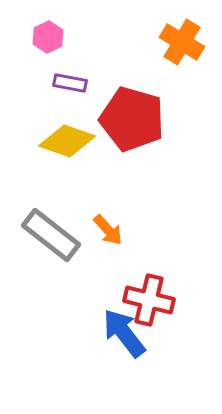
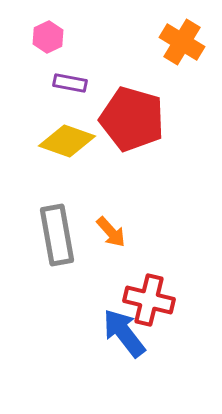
orange arrow: moved 3 px right, 2 px down
gray rectangle: moved 6 px right; rotated 42 degrees clockwise
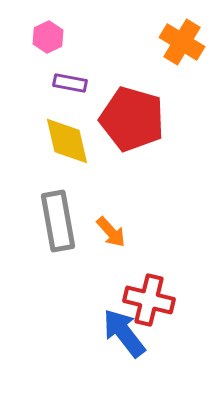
yellow diamond: rotated 58 degrees clockwise
gray rectangle: moved 1 px right, 14 px up
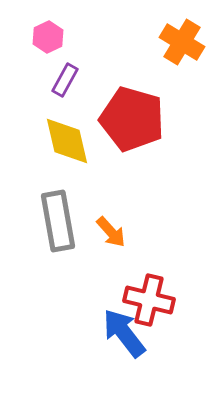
purple rectangle: moved 5 px left, 3 px up; rotated 72 degrees counterclockwise
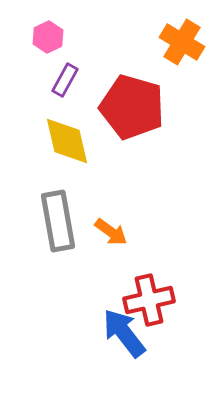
red pentagon: moved 12 px up
orange arrow: rotated 12 degrees counterclockwise
red cross: rotated 27 degrees counterclockwise
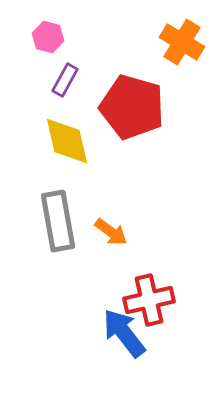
pink hexagon: rotated 20 degrees counterclockwise
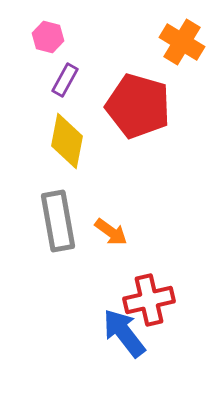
red pentagon: moved 6 px right, 1 px up
yellow diamond: rotated 24 degrees clockwise
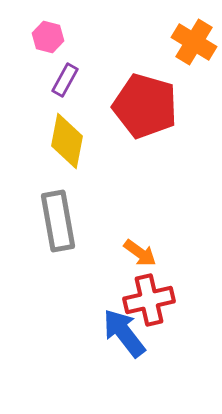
orange cross: moved 12 px right
red pentagon: moved 7 px right
orange arrow: moved 29 px right, 21 px down
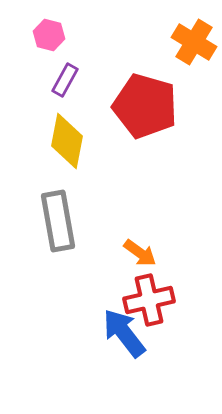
pink hexagon: moved 1 px right, 2 px up
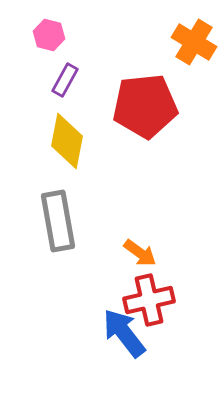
red pentagon: rotated 22 degrees counterclockwise
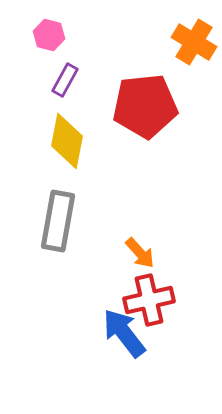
gray rectangle: rotated 20 degrees clockwise
orange arrow: rotated 12 degrees clockwise
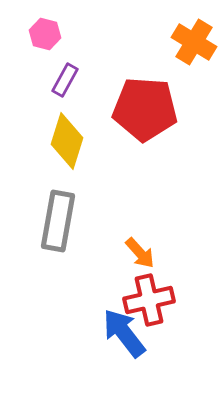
pink hexagon: moved 4 px left, 1 px up
red pentagon: moved 3 px down; rotated 10 degrees clockwise
yellow diamond: rotated 6 degrees clockwise
